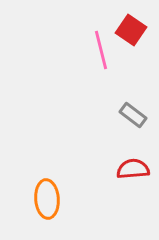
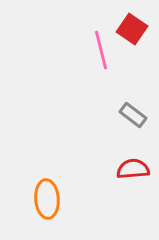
red square: moved 1 px right, 1 px up
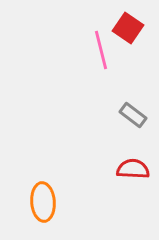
red square: moved 4 px left, 1 px up
red semicircle: rotated 8 degrees clockwise
orange ellipse: moved 4 px left, 3 px down
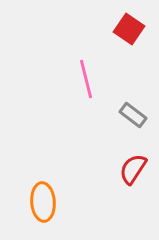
red square: moved 1 px right, 1 px down
pink line: moved 15 px left, 29 px down
red semicircle: rotated 60 degrees counterclockwise
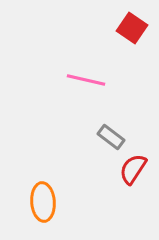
red square: moved 3 px right, 1 px up
pink line: moved 1 px down; rotated 63 degrees counterclockwise
gray rectangle: moved 22 px left, 22 px down
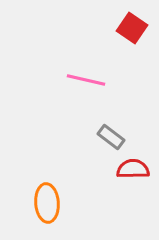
red semicircle: rotated 56 degrees clockwise
orange ellipse: moved 4 px right, 1 px down
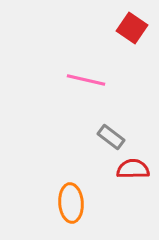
orange ellipse: moved 24 px right
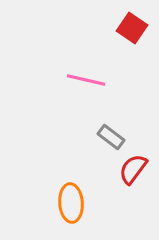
red semicircle: rotated 52 degrees counterclockwise
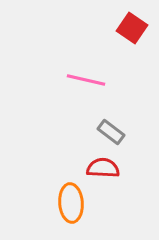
gray rectangle: moved 5 px up
red semicircle: moved 30 px left, 1 px up; rotated 56 degrees clockwise
